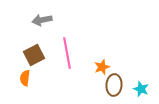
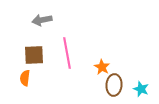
brown square: rotated 25 degrees clockwise
orange star: rotated 21 degrees counterclockwise
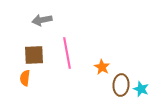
brown ellipse: moved 7 px right
